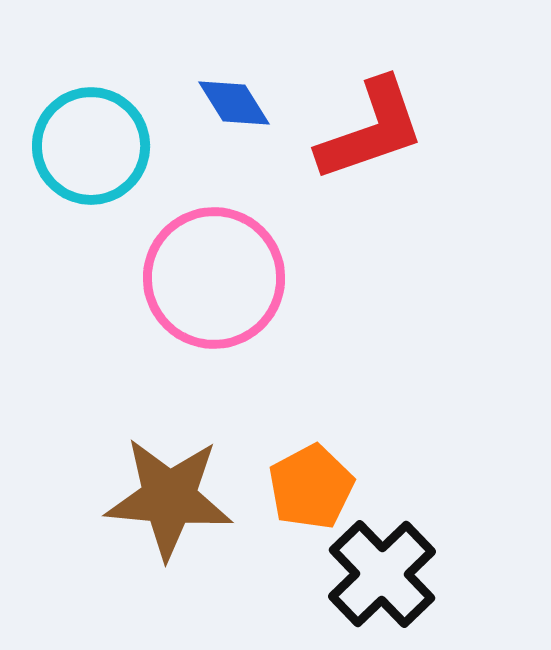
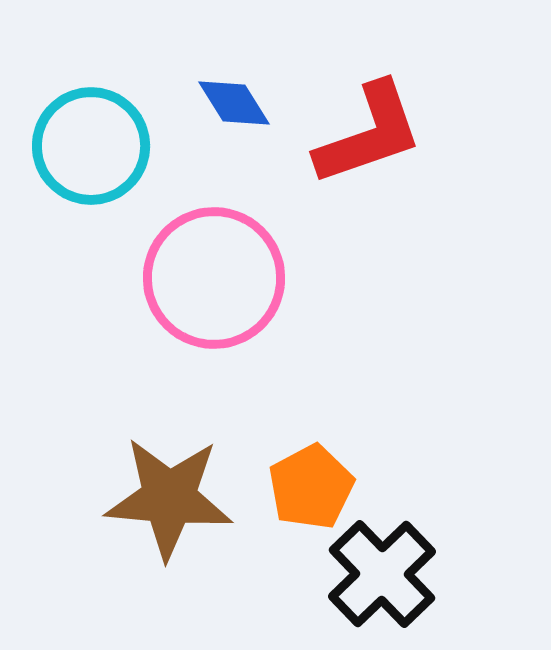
red L-shape: moved 2 px left, 4 px down
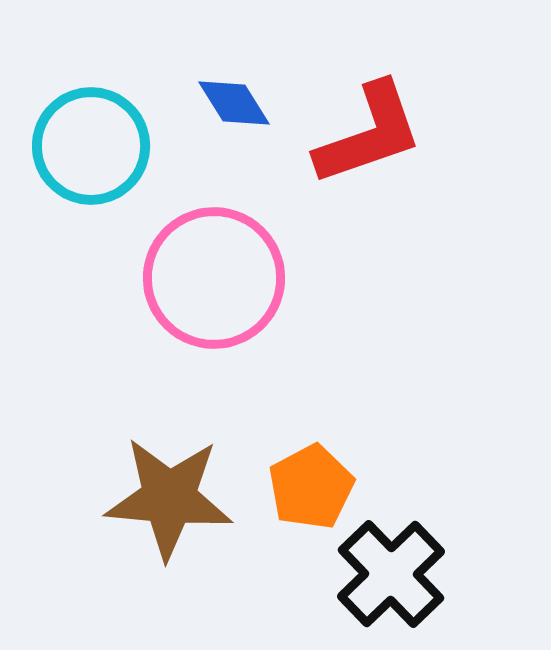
black cross: moved 9 px right
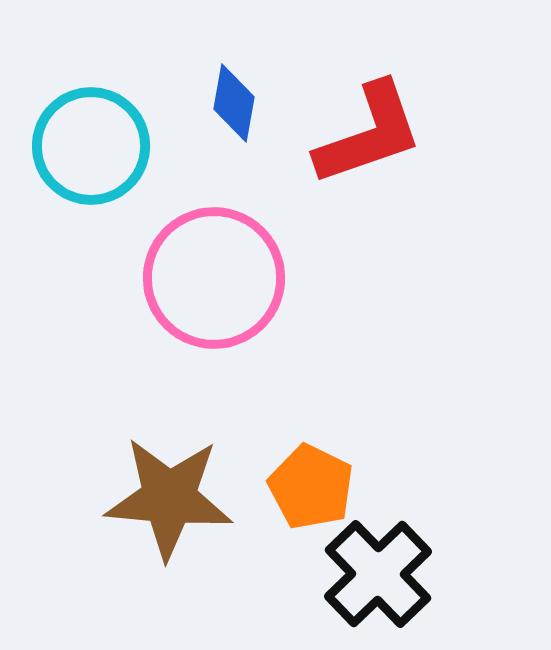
blue diamond: rotated 42 degrees clockwise
orange pentagon: rotated 18 degrees counterclockwise
black cross: moved 13 px left
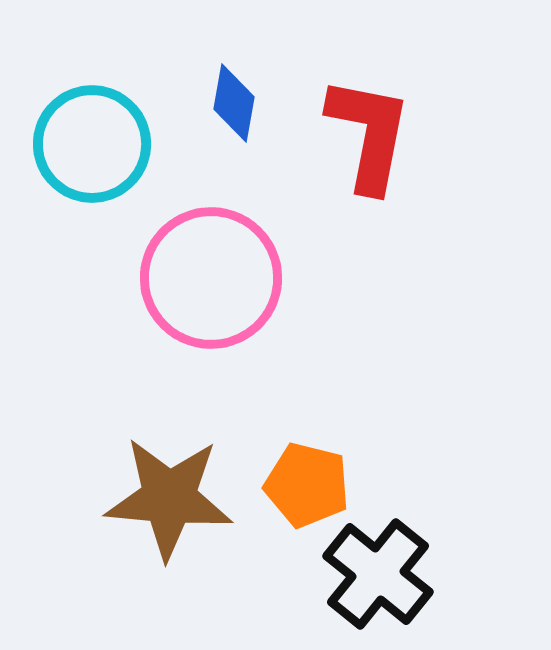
red L-shape: rotated 60 degrees counterclockwise
cyan circle: moved 1 px right, 2 px up
pink circle: moved 3 px left
orange pentagon: moved 4 px left, 2 px up; rotated 12 degrees counterclockwise
black cross: rotated 7 degrees counterclockwise
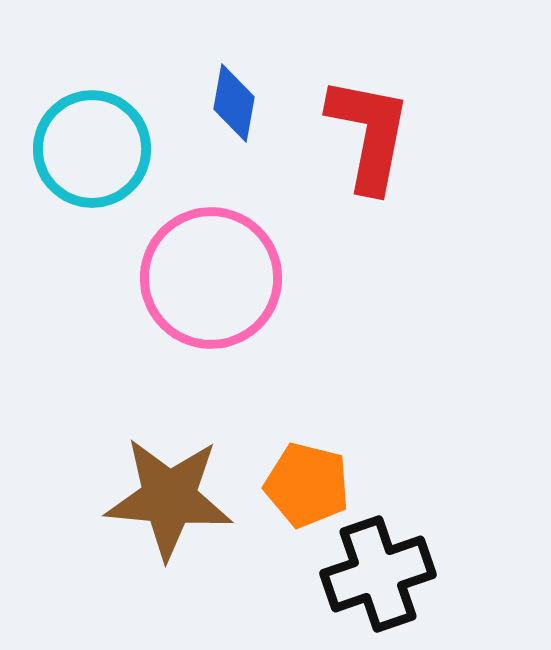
cyan circle: moved 5 px down
black cross: rotated 32 degrees clockwise
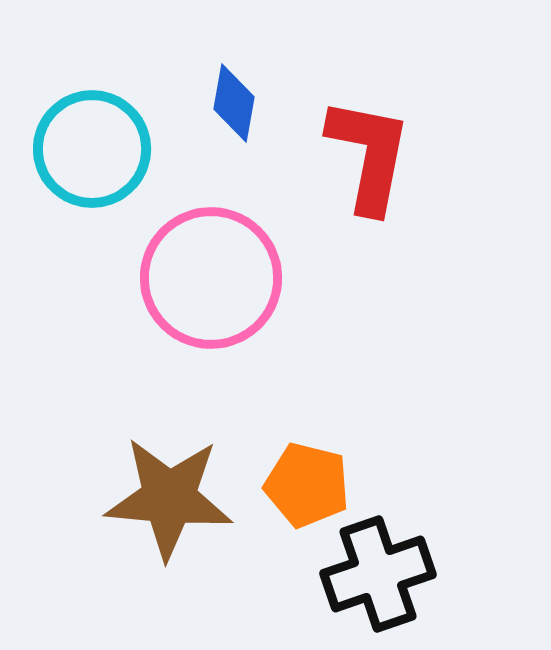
red L-shape: moved 21 px down
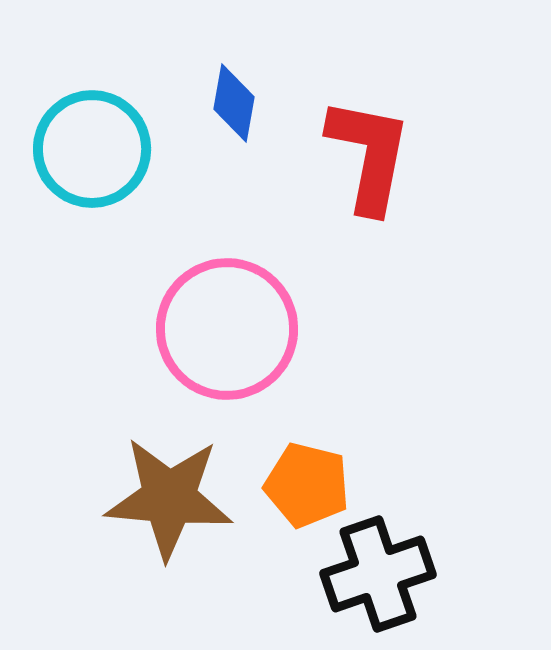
pink circle: moved 16 px right, 51 px down
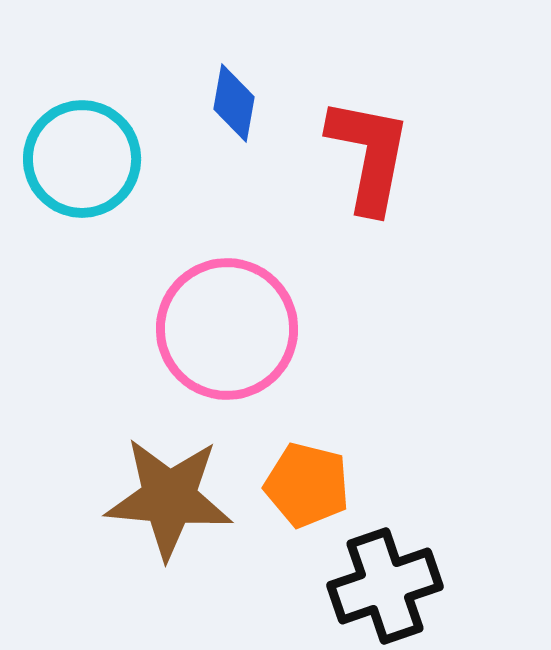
cyan circle: moved 10 px left, 10 px down
black cross: moved 7 px right, 12 px down
